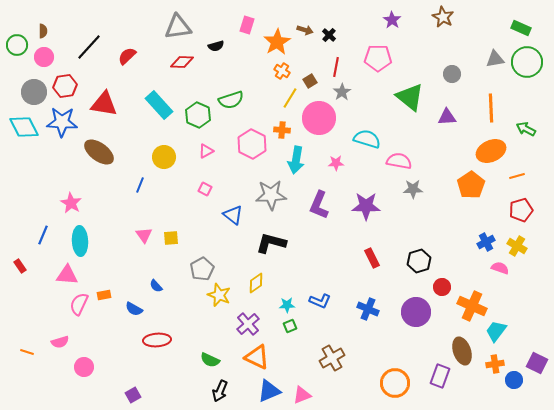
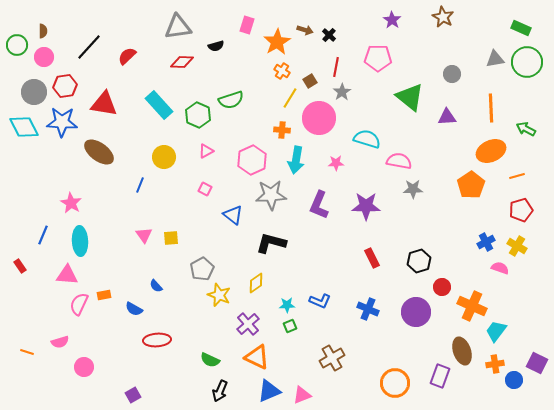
pink hexagon at (252, 144): moved 16 px down; rotated 8 degrees clockwise
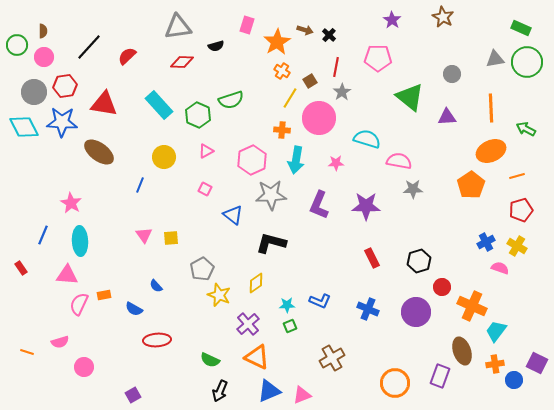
red rectangle at (20, 266): moved 1 px right, 2 px down
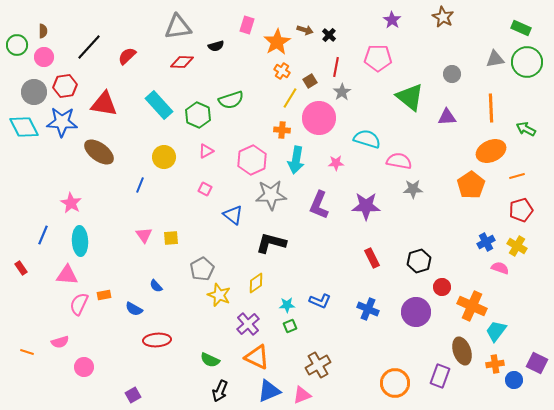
brown cross at (332, 358): moved 14 px left, 7 px down
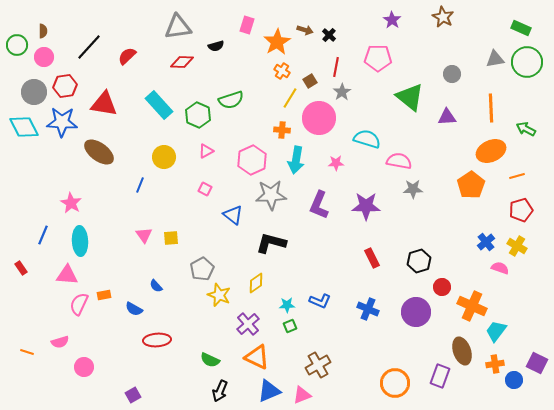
blue cross at (486, 242): rotated 12 degrees counterclockwise
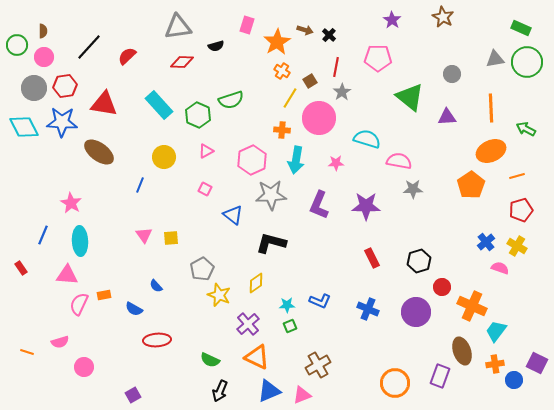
gray circle at (34, 92): moved 4 px up
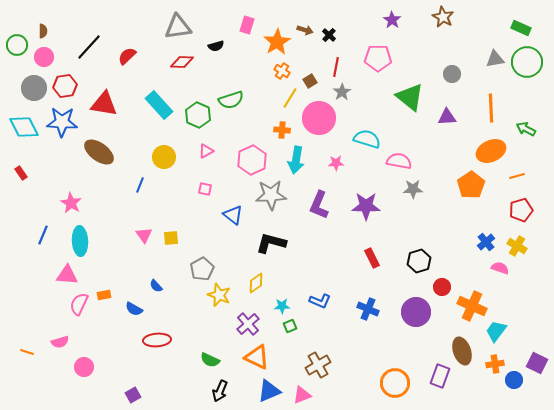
pink square at (205, 189): rotated 16 degrees counterclockwise
red rectangle at (21, 268): moved 95 px up
cyan star at (287, 305): moved 5 px left, 1 px down
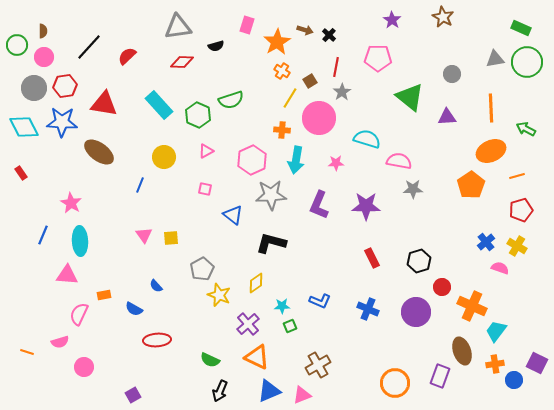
pink semicircle at (79, 304): moved 10 px down
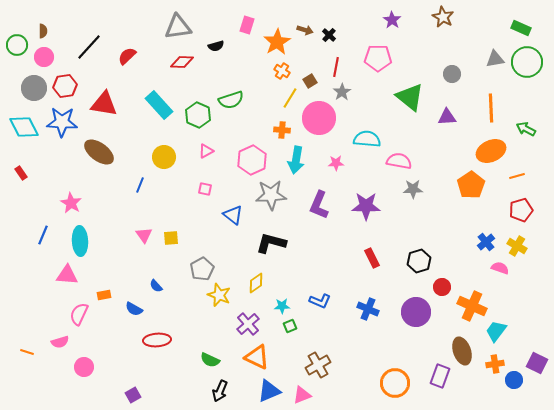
cyan semicircle at (367, 139): rotated 12 degrees counterclockwise
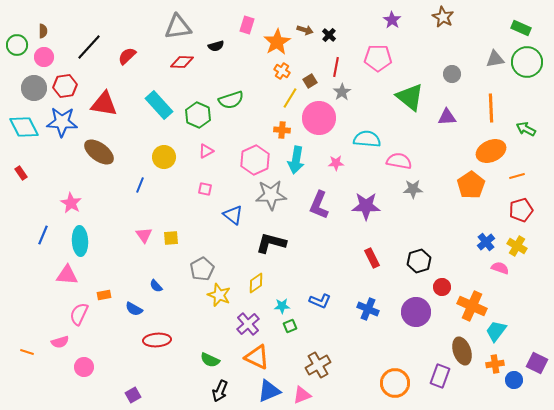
pink hexagon at (252, 160): moved 3 px right
